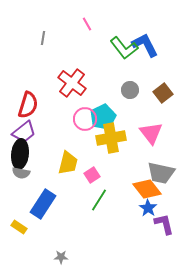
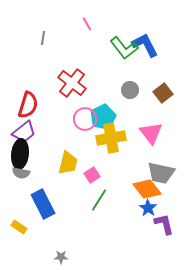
blue rectangle: rotated 60 degrees counterclockwise
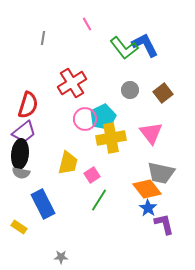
red cross: rotated 20 degrees clockwise
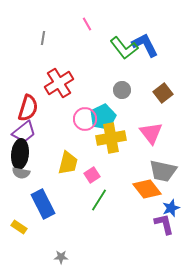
red cross: moved 13 px left
gray circle: moved 8 px left
red semicircle: moved 3 px down
gray trapezoid: moved 2 px right, 2 px up
blue star: moved 23 px right; rotated 18 degrees clockwise
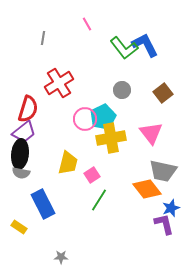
red semicircle: moved 1 px down
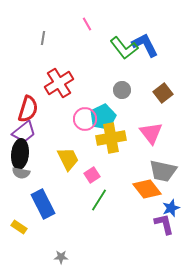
yellow trapezoid: moved 4 px up; rotated 40 degrees counterclockwise
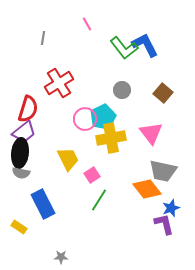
brown square: rotated 12 degrees counterclockwise
black ellipse: moved 1 px up
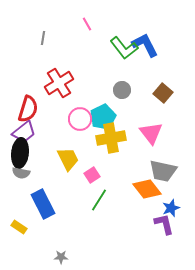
pink circle: moved 5 px left
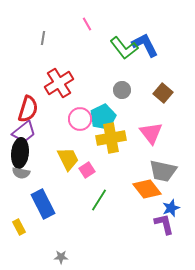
pink square: moved 5 px left, 5 px up
yellow rectangle: rotated 28 degrees clockwise
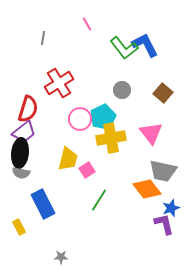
yellow trapezoid: rotated 40 degrees clockwise
